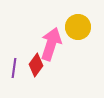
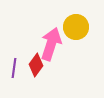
yellow circle: moved 2 px left
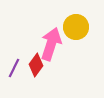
purple line: rotated 18 degrees clockwise
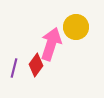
purple line: rotated 12 degrees counterclockwise
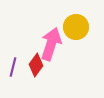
purple line: moved 1 px left, 1 px up
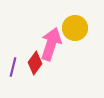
yellow circle: moved 1 px left, 1 px down
red diamond: moved 1 px left, 2 px up
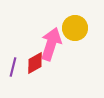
red diamond: rotated 25 degrees clockwise
